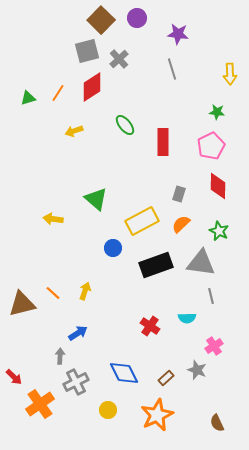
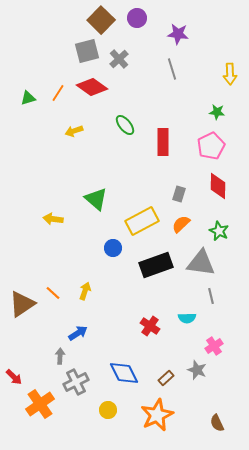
red diamond at (92, 87): rotated 68 degrees clockwise
brown triangle at (22, 304): rotated 20 degrees counterclockwise
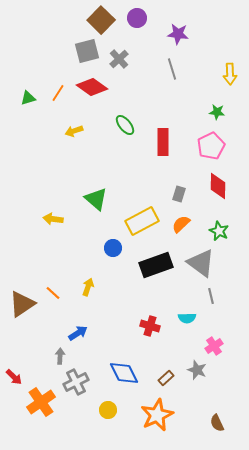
gray triangle at (201, 263): rotated 28 degrees clockwise
yellow arrow at (85, 291): moved 3 px right, 4 px up
red cross at (150, 326): rotated 18 degrees counterclockwise
orange cross at (40, 404): moved 1 px right, 2 px up
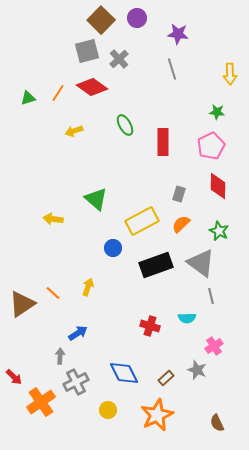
green ellipse at (125, 125): rotated 10 degrees clockwise
